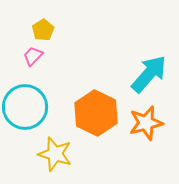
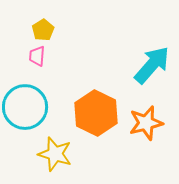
pink trapezoid: moved 4 px right; rotated 40 degrees counterclockwise
cyan arrow: moved 3 px right, 9 px up
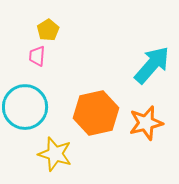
yellow pentagon: moved 5 px right
orange hexagon: rotated 21 degrees clockwise
